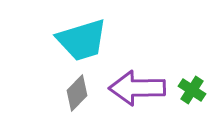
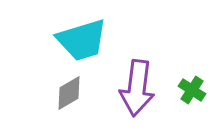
purple arrow: rotated 82 degrees counterclockwise
gray diamond: moved 8 px left; rotated 15 degrees clockwise
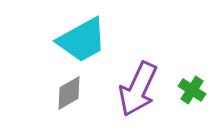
cyan trapezoid: rotated 12 degrees counterclockwise
purple arrow: moved 1 px right, 1 px down; rotated 18 degrees clockwise
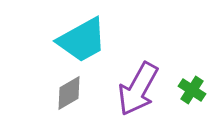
purple arrow: rotated 4 degrees clockwise
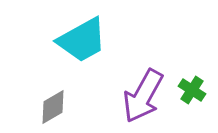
purple arrow: moved 5 px right, 7 px down
gray diamond: moved 16 px left, 14 px down
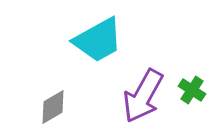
cyan trapezoid: moved 16 px right
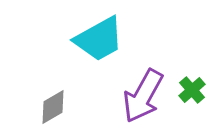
cyan trapezoid: moved 1 px right, 1 px up
green cross: rotated 16 degrees clockwise
